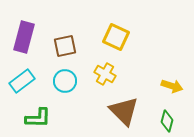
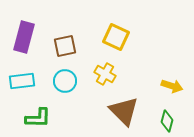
cyan rectangle: rotated 30 degrees clockwise
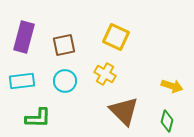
brown square: moved 1 px left, 1 px up
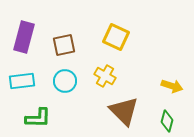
yellow cross: moved 2 px down
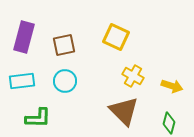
yellow cross: moved 28 px right
green diamond: moved 2 px right, 2 px down
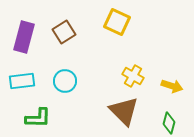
yellow square: moved 1 px right, 15 px up
brown square: moved 13 px up; rotated 20 degrees counterclockwise
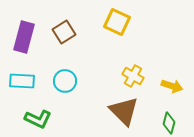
cyan rectangle: rotated 10 degrees clockwise
green L-shape: moved 1 px down; rotated 24 degrees clockwise
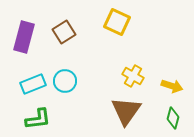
cyan rectangle: moved 11 px right, 3 px down; rotated 25 degrees counterclockwise
brown triangle: moved 2 px right; rotated 20 degrees clockwise
green L-shape: rotated 32 degrees counterclockwise
green diamond: moved 4 px right, 5 px up
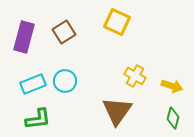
yellow cross: moved 2 px right
brown triangle: moved 9 px left
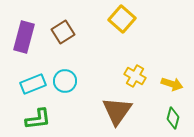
yellow square: moved 5 px right, 3 px up; rotated 16 degrees clockwise
brown square: moved 1 px left
yellow arrow: moved 2 px up
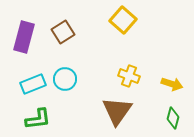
yellow square: moved 1 px right, 1 px down
yellow cross: moved 6 px left; rotated 10 degrees counterclockwise
cyan circle: moved 2 px up
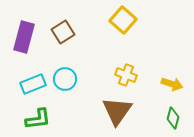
yellow cross: moved 3 px left, 1 px up
